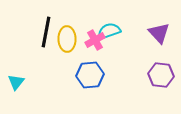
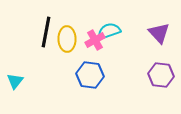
blue hexagon: rotated 12 degrees clockwise
cyan triangle: moved 1 px left, 1 px up
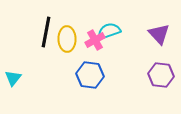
purple triangle: moved 1 px down
cyan triangle: moved 2 px left, 3 px up
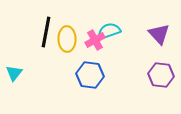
cyan triangle: moved 1 px right, 5 px up
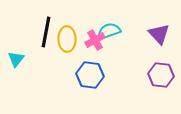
cyan triangle: moved 2 px right, 14 px up
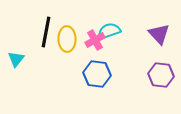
blue hexagon: moved 7 px right, 1 px up
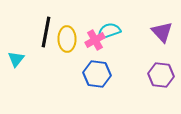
purple triangle: moved 3 px right, 2 px up
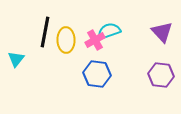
black line: moved 1 px left
yellow ellipse: moved 1 px left, 1 px down
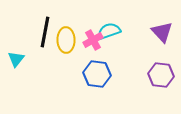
pink cross: moved 2 px left
